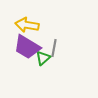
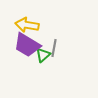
purple trapezoid: moved 2 px up
green triangle: moved 3 px up
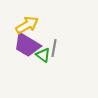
yellow arrow: rotated 140 degrees clockwise
green triangle: rotated 42 degrees counterclockwise
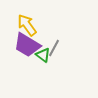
yellow arrow: rotated 95 degrees counterclockwise
gray line: rotated 18 degrees clockwise
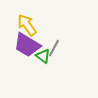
green triangle: moved 1 px down
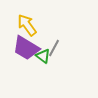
purple trapezoid: moved 1 px left, 3 px down
